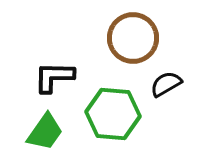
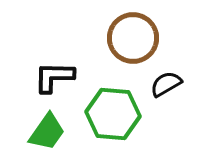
green trapezoid: moved 2 px right
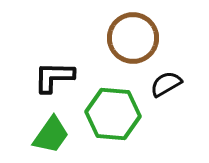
green trapezoid: moved 4 px right, 3 px down
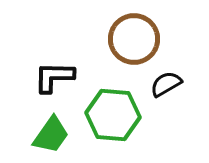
brown circle: moved 1 px right, 1 px down
green hexagon: moved 1 px down
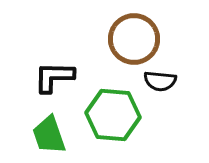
black semicircle: moved 6 px left, 3 px up; rotated 144 degrees counterclockwise
green trapezoid: moved 2 px left; rotated 126 degrees clockwise
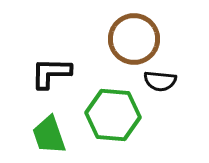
black L-shape: moved 3 px left, 4 px up
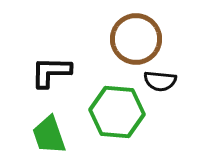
brown circle: moved 2 px right
black L-shape: moved 1 px up
green hexagon: moved 4 px right, 3 px up
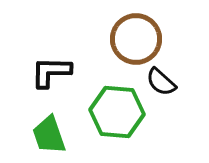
black semicircle: moved 1 px right, 1 px down; rotated 36 degrees clockwise
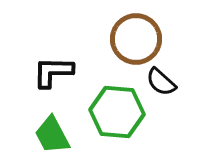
black L-shape: moved 2 px right
green trapezoid: moved 3 px right; rotated 9 degrees counterclockwise
